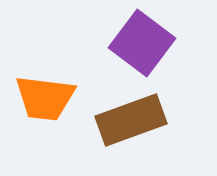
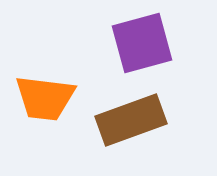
purple square: rotated 38 degrees clockwise
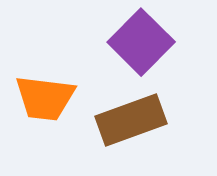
purple square: moved 1 px left, 1 px up; rotated 30 degrees counterclockwise
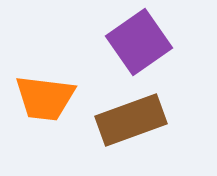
purple square: moved 2 px left; rotated 10 degrees clockwise
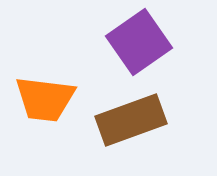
orange trapezoid: moved 1 px down
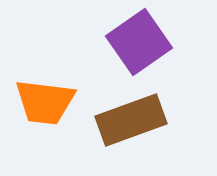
orange trapezoid: moved 3 px down
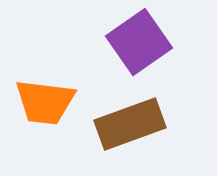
brown rectangle: moved 1 px left, 4 px down
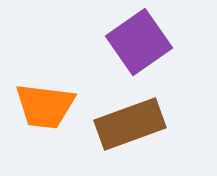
orange trapezoid: moved 4 px down
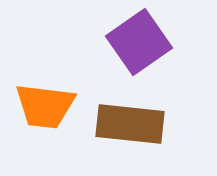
brown rectangle: rotated 26 degrees clockwise
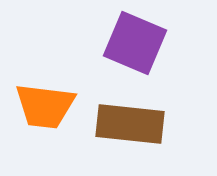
purple square: moved 4 px left, 1 px down; rotated 32 degrees counterclockwise
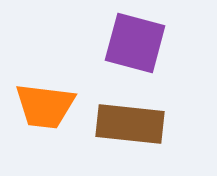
purple square: rotated 8 degrees counterclockwise
